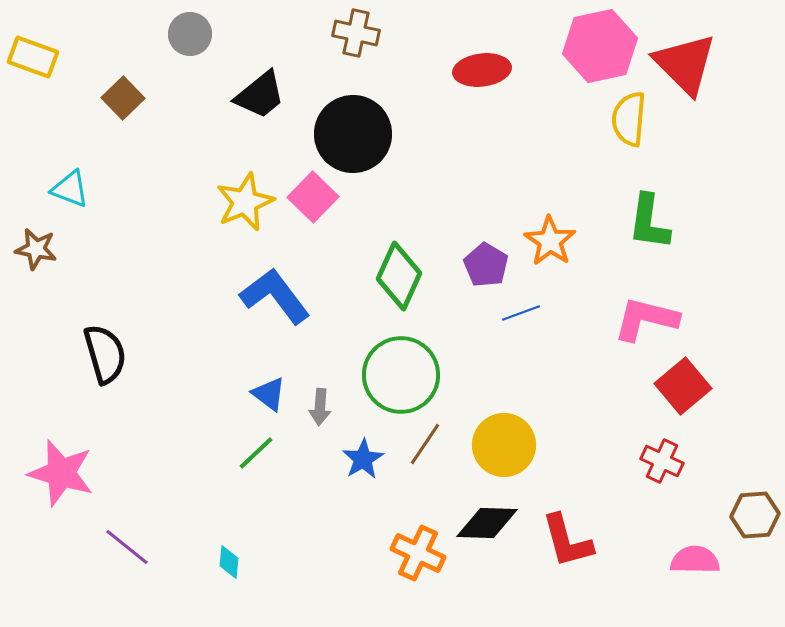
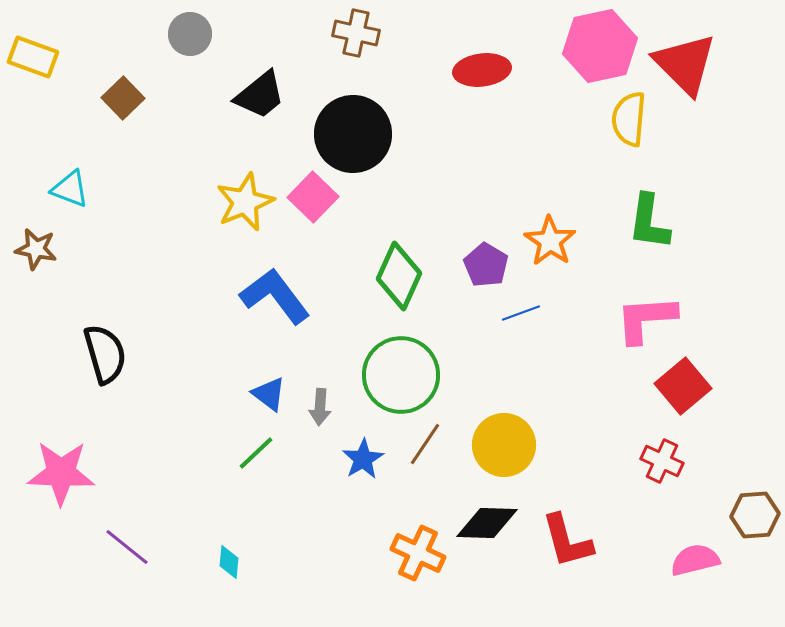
pink L-shape: rotated 18 degrees counterclockwise
pink star: rotated 14 degrees counterclockwise
pink semicircle: rotated 15 degrees counterclockwise
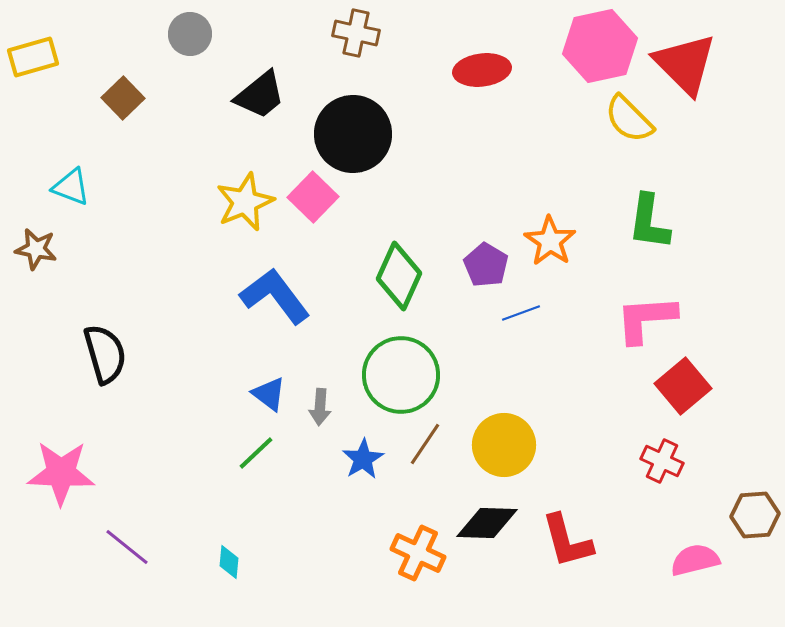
yellow rectangle: rotated 36 degrees counterclockwise
yellow semicircle: rotated 50 degrees counterclockwise
cyan triangle: moved 1 px right, 2 px up
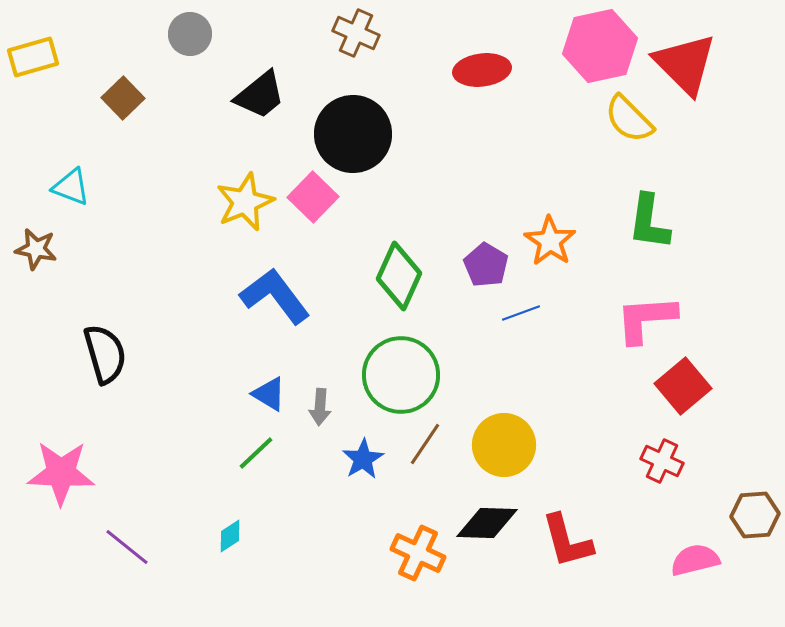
brown cross: rotated 12 degrees clockwise
blue triangle: rotated 6 degrees counterclockwise
cyan diamond: moved 1 px right, 26 px up; rotated 52 degrees clockwise
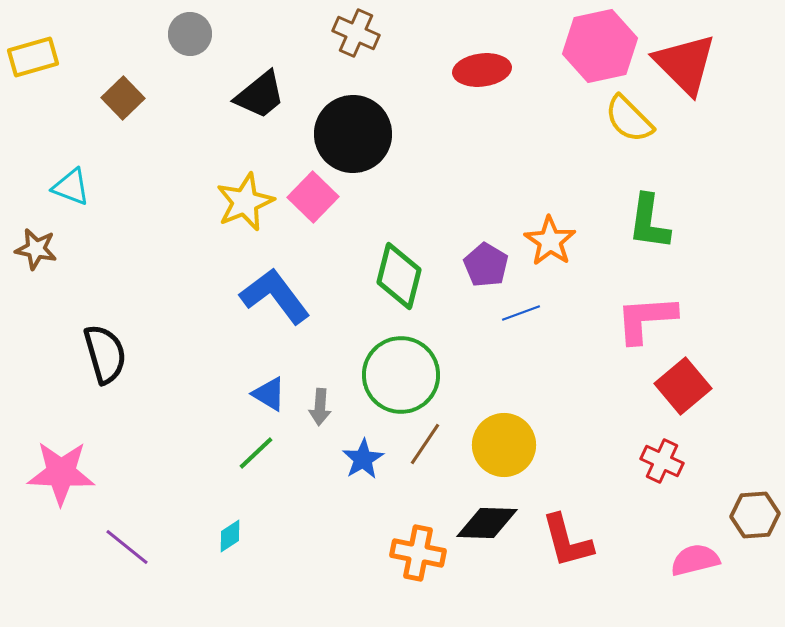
green diamond: rotated 10 degrees counterclockwise
orange cross: rotated 14 degrees counterclockwise
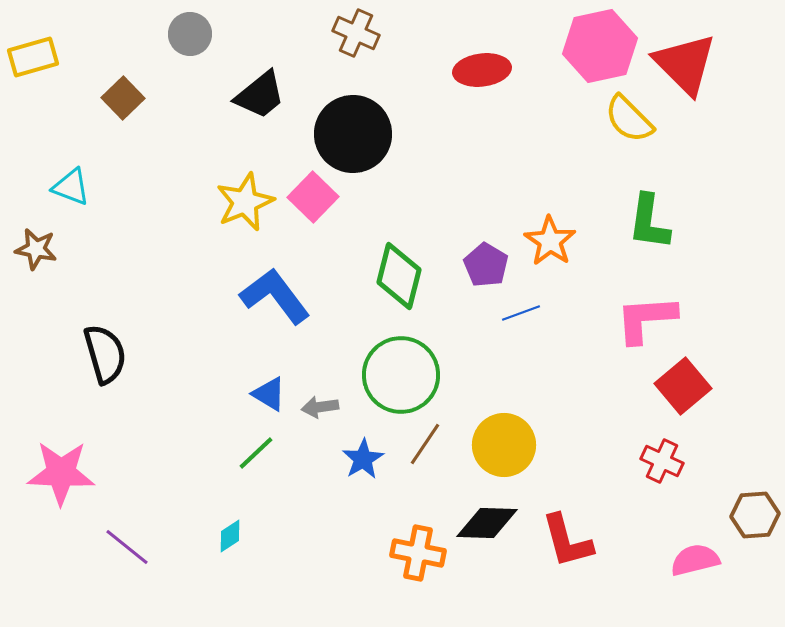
gray arrow: rotated 78 degrees clockwise
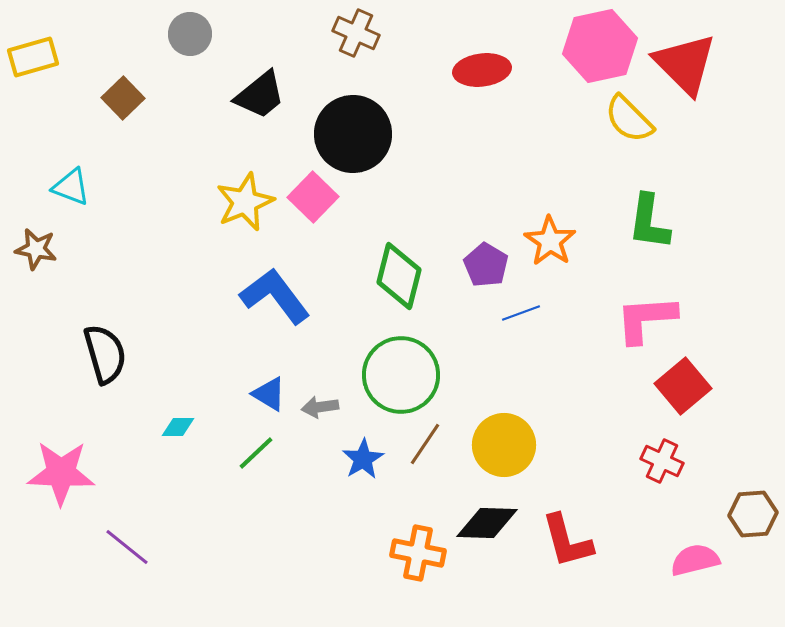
brown hexagon: moved 2 px left, 1 px up
cyan diamond: moved 52 px left, 109 px up; rotated 32 degrees clockwise
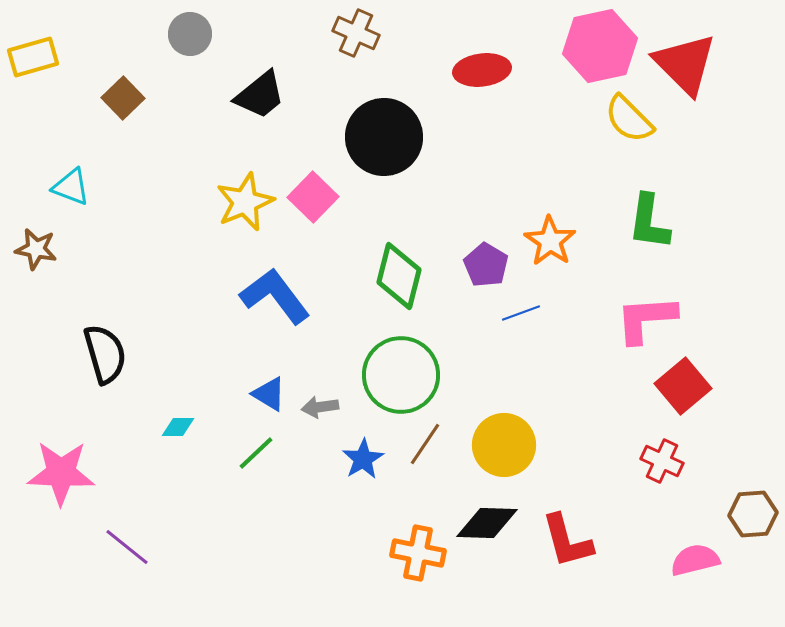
black circle: moved 31 px right, 3 px down
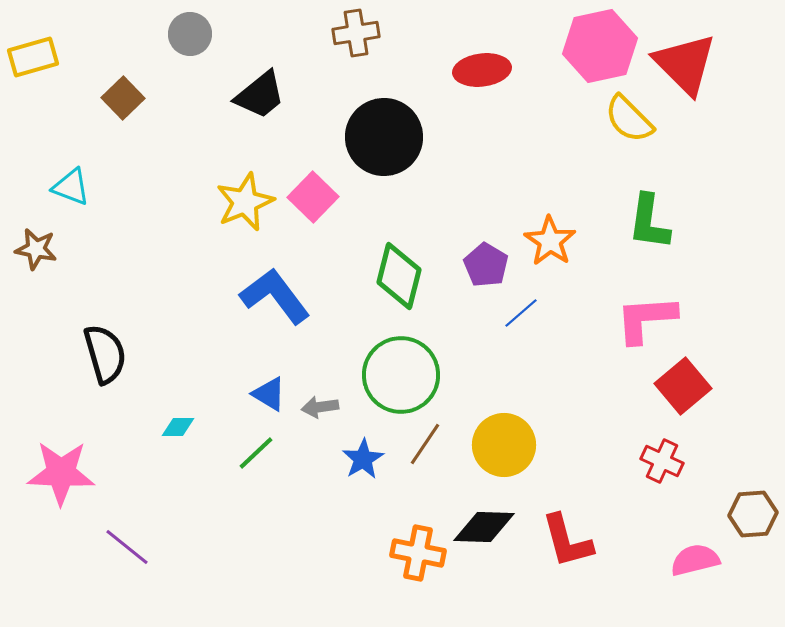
brown cross: rotated 33 degrees counterclockwise
blue line: rotated 21 degrees counterclockwise
black diamond: moved 3 px left, 4 px down
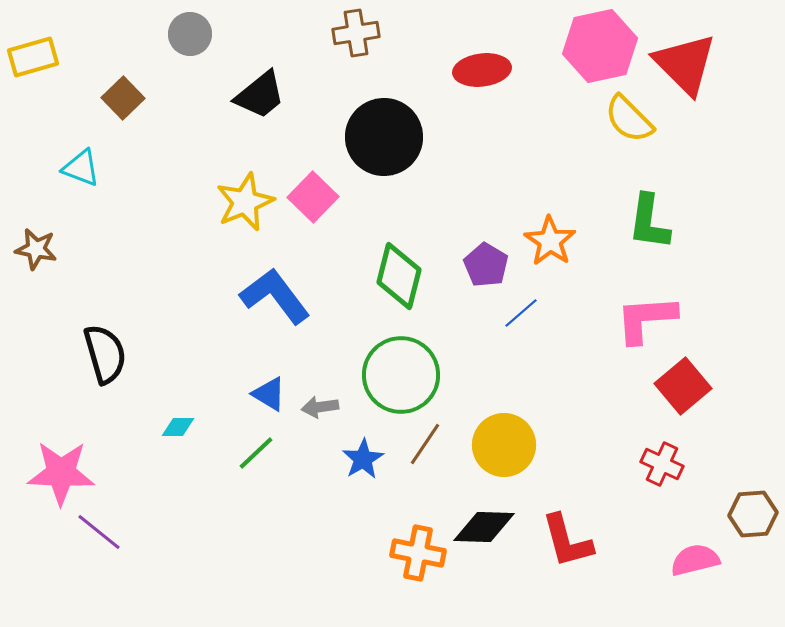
cyan triangle: moved 10 px right, 19 px up
red cross: moved 3 px down
purple line: moved 28 px left, 15 px up
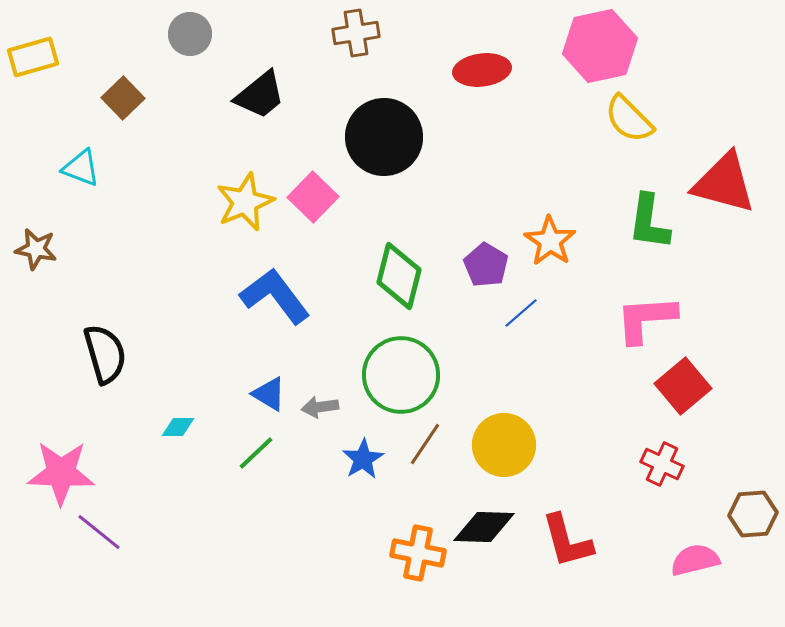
red triangle: moved 39 px right, 119 px down; rotated 30 degrees counterclockwise
